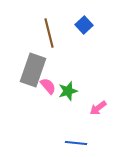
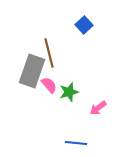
brown line: moved 20 px down
gray rectangle: moved 1 px left, 1 px down
pink semicircle: moved 1 px right, 1 px up
green star: moved 1 px right, 1 px down
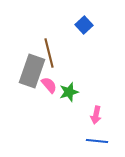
pink arrow: moved 2 px left, 7 px down; rotated 42 degrees counterclockwise
blue line: moved 21 px right, 2 px up
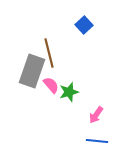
pink semicircle: moved 2 px right
pink arrow: rotated 24 degrees clockwise
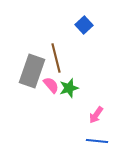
brown line: moved 7 px right, 5 px down
green star: moved 4 px up
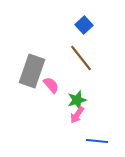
brown line: moved 25 px right; rotated 24 degrees counterclockwise
green star: moved 8 px right, 12 px down
pink arrow: moved 19 px left
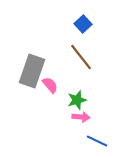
blue square: moved 1 px left, 1 px up
brown line: moved 1 px up
pink semicircle: moved 1 px left
pink arrow: moved 4 px right, 2 px down; rotated 120 degrees counterclockwise
blue line: rotated 20 degrees clockwise
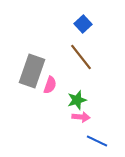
pink semicircle: rotated 60 degrees clockwise
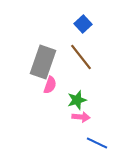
gray rectangle: moved 11 px right, 9 px up
blue line: moved 2 px down
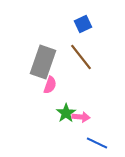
blue square: rotated 18 degrees clockwise
green star: moved 11 px left, 13 px down; rotated 18 degrees counterclockwise
